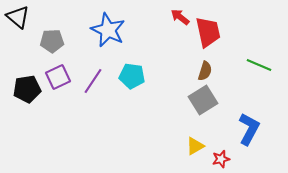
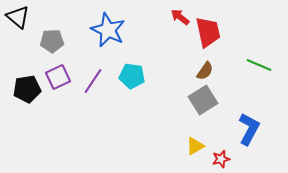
brown semicircle: rotated 18 degrees clockwise
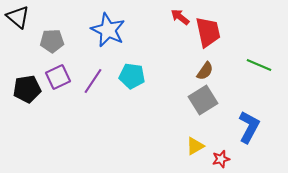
blue L-shape: moved 2 px up
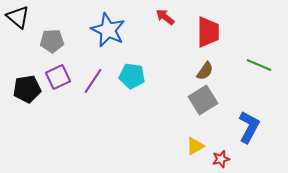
red arrow: moved 15 px left
red trapezoid: rotated 12 degrees clockwise
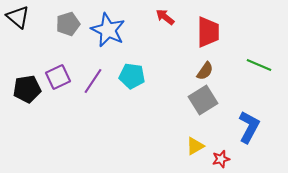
gray pentagon: moved 16 px right, 17 px up; rotated 15 degrees counterclockwise
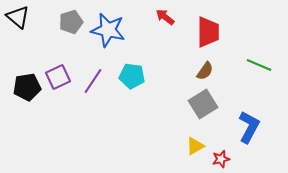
gray pentagon: moved 3 px right, 2 px up
blue star: rotated 12 degrees counterclockwise
black pentagon: moved 2 px up
gray square: moved 4 px down
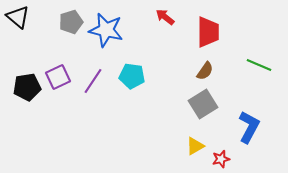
blue star: moved 2 px left
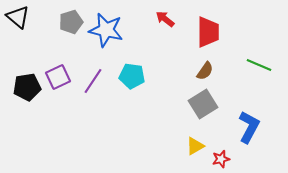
red arrow: moved 2 px down
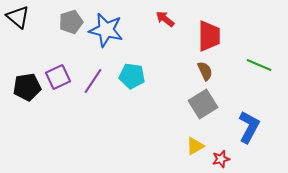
red trapezoid: moved 1 px right, 4 px down
brown semicircle: rotated 60 degrees counterclockwise
